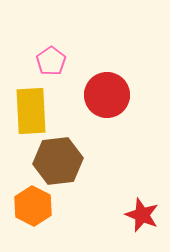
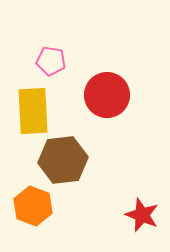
pink pentagon: rotated 28 degrees counterclockwise
yellow rectangle: moved 2 px right
brown hexagon: moved 5 px right, 1 px up
orange hexagon: rotated 6 degrees counterclockwise
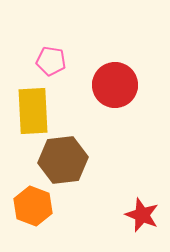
red circle: moved 8 px right, 10 px up
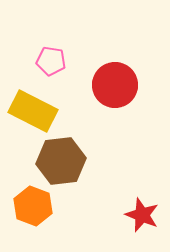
yellow rectangle: rotated 60 degrees counterclockwise
brown hexagon: moved 2 px left, 1 px down
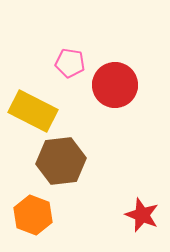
pink pentagon: moved 19 px right, 2 px down
orange hexagon: moved 9 px down
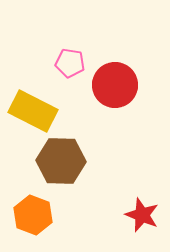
brown hexagon: rotated 9 degrees clockwise
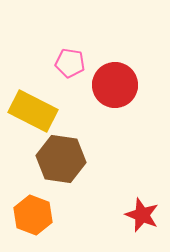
brown hexagon: moved 2 px up; rotated 6 degrees clockwise
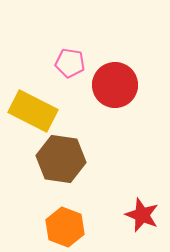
orange hexagon: moved 32 px right, 12 px down
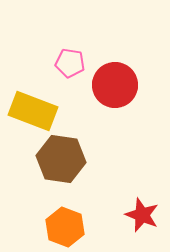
yellow rectangle: rotated 6 degrees counterclockwise
